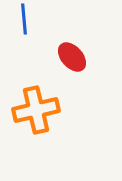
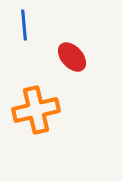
blue line: moved 6 px down
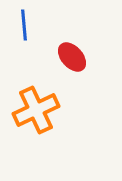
orange cross: rotated 12 degrees counterclockwise
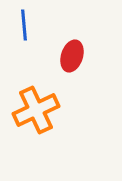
red ellipse: moved 1 px up; rotated 60 degrees clockwise
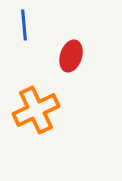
red ellipse: moved 1 px left
